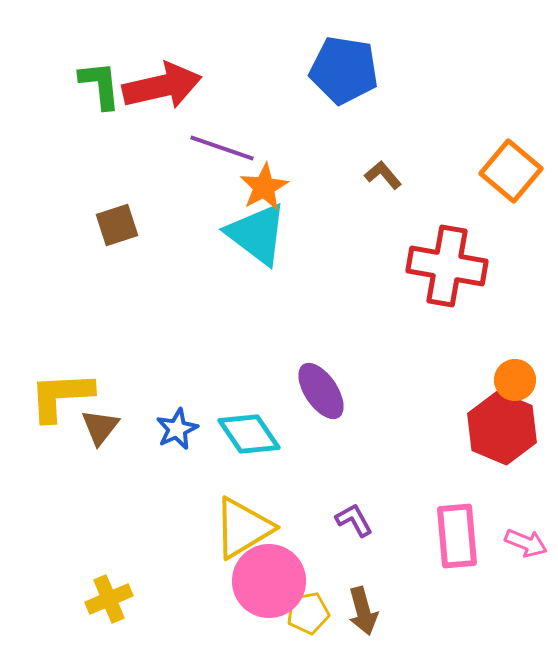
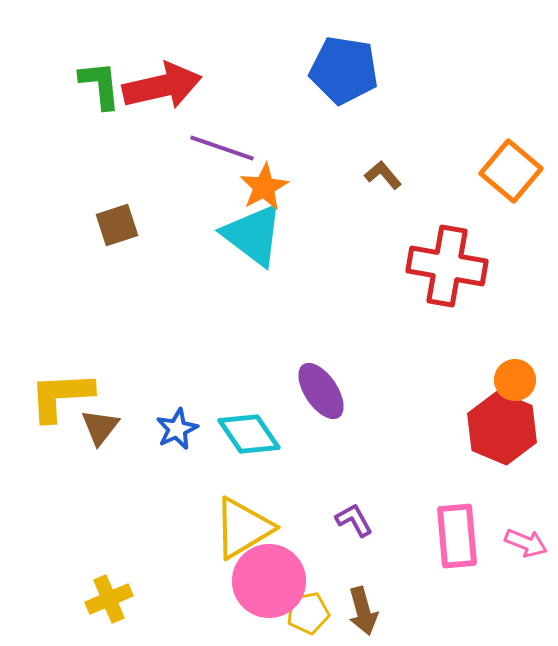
cyan triangle: moved 4 px left, 1 px down
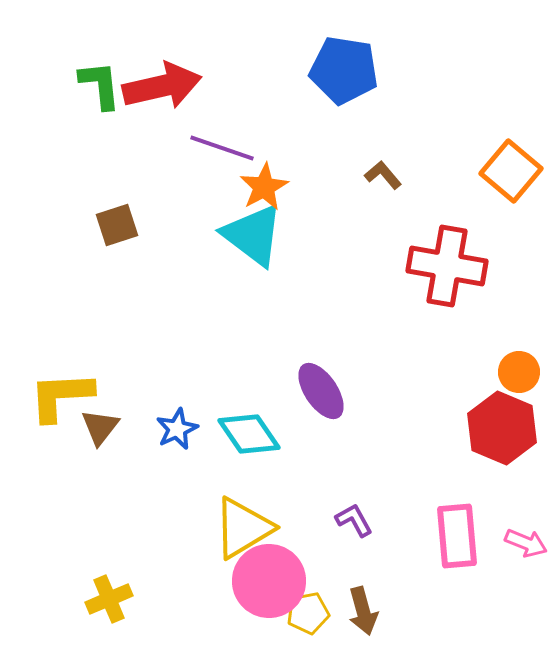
orange circle: moved 4 px right, 8 px up
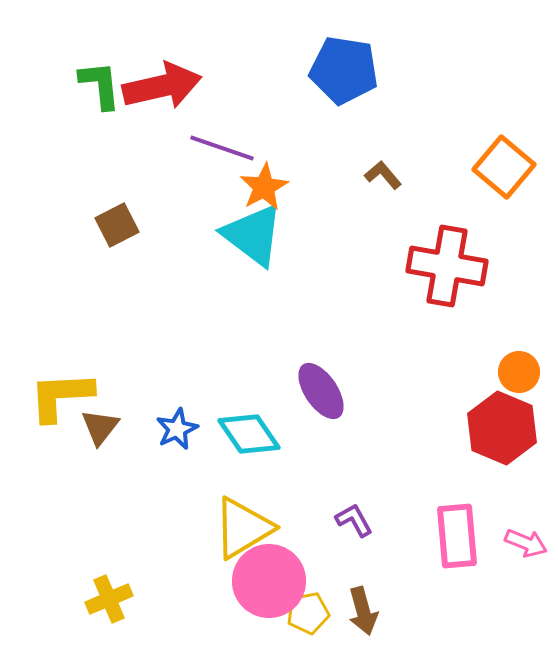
orange square: moved 7 px left, 4 px up
brown square: rotated 9 degrees counterclockwise
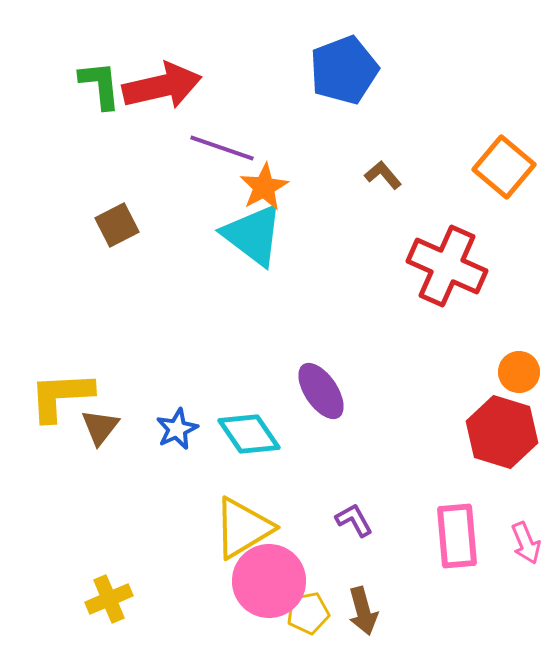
blue pentagon: rotated 30 degrees counterclockwise
red cross: rotated 14 degrees clockwise
red hexagon: moved 4 px down; rotated 6 degrees counterclockwise
pink arrow: rotated 45 degrees clockwise
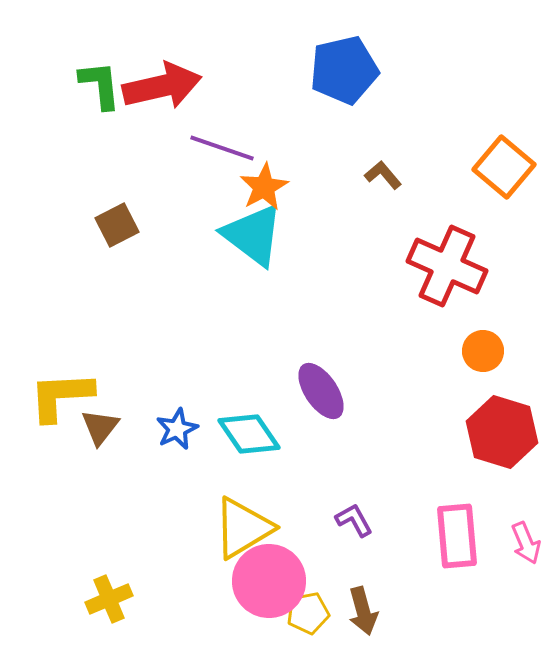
blue pentagon: rotated 8 degrees clockwise
orange circle: moved 36 px left, 21 px up
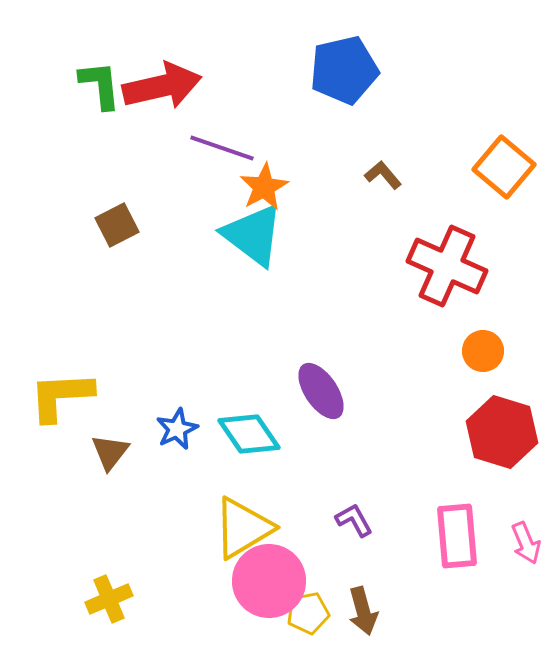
brown triangle: moved 10 px right, 25 px down
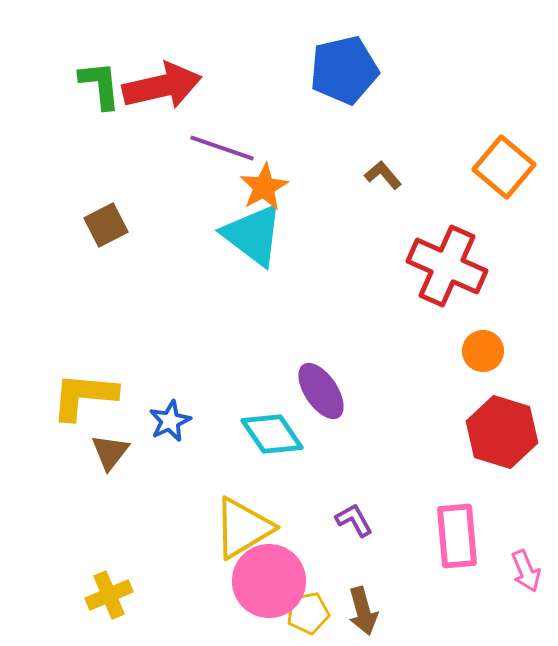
brown square: moved 11 px left
yellow L-shape: moved 23 px right; rotated 8 degrees clockwise
blue star: moved 7 px left, 8 px up
cyan diamond: moved 23 px right
pink arrow: moved 28 px down
yellow cross: moved 4 px up
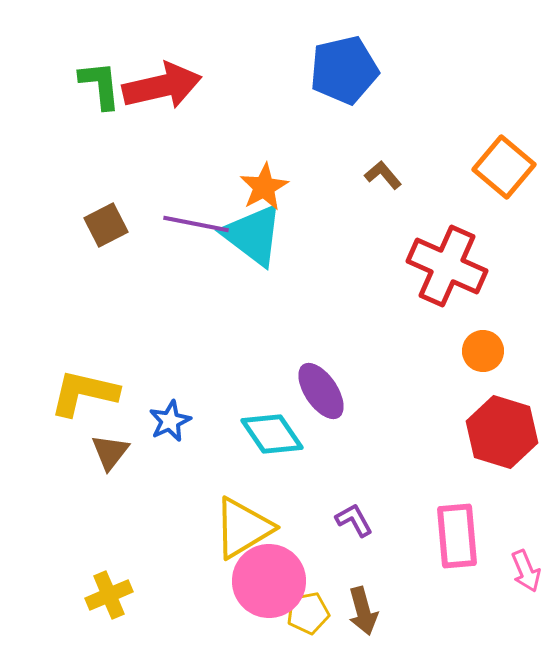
purple line: moved 26 px left, 76 px down; rotated 8 degrees counterclockwise
yellow L-shape: moved 3 px up; rotated 8 degrees clockwise
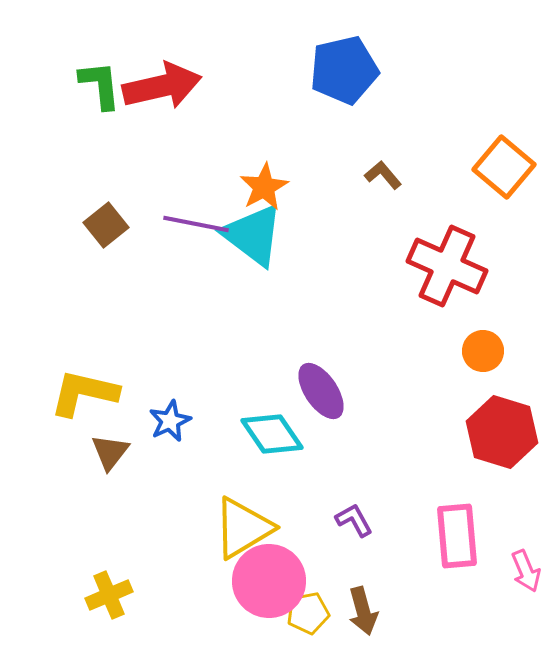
brown square: rotated 12 degrees counterclockwise
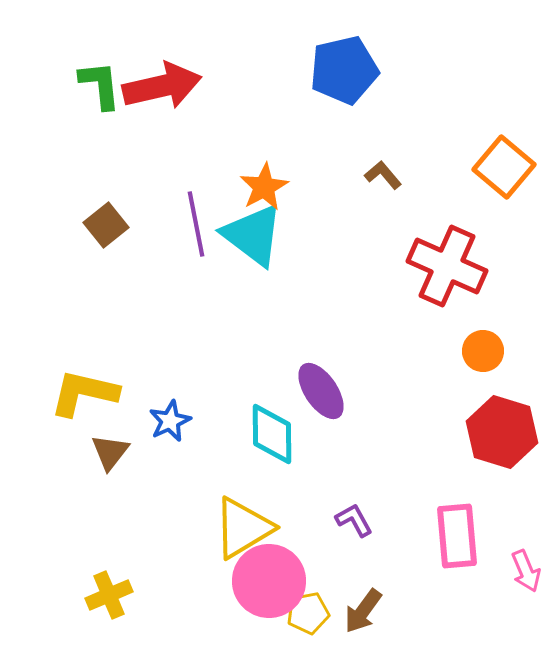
purple line: rotated 68 degrees clockwise
cyan diamond: rotated 34 degrees clockwise
brown arrow: rotated 51 degrees clockwise
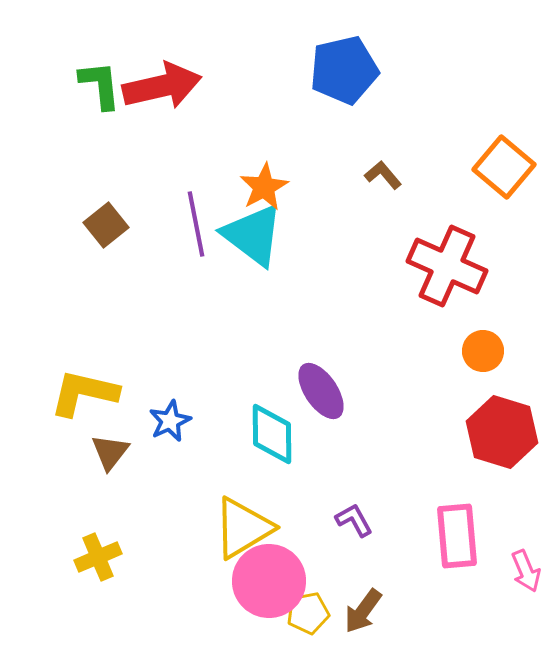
yellow cross: moved 11 px left, 38 px up
